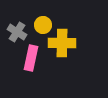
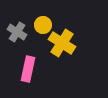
yellow cross: rotated 32 degrees clockwise
pink rectangle: moved 3 px left, 11 px down
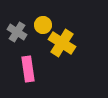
pink rectangle: rotated 20 degrees counterclockwise
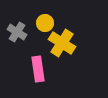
yellow circle: moved 2 px right, 2 px up
pink rectangle: moved 10 px right
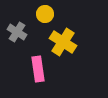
yellow circle: moved 9 px up
yellow cross: moved 1 px right, 1 px up
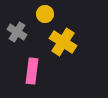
pink rectangle: moved 6 px left, 2 px down; rotated 15 degrees clockwise
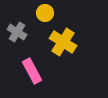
yellow circle: moved 1 px up
pink rectangle: rotated 35 degrees counterclockwise
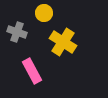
yellow circle: moved 1 px left
gray cross: rotated 12 degrees counterclockwise
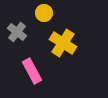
gray cross: rotated 18 degrees clockwise
yellow cross: moved 1 px down
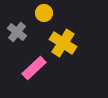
pink rectangle: moved 2 px right, 3 px up; rotated 75 degrees clockwise
